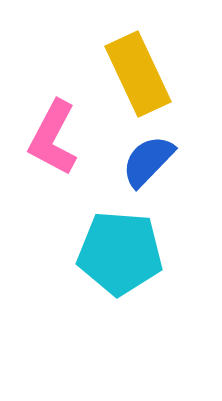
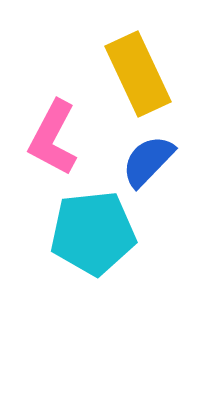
cyan pentagon: moved 27 px left, 20 px up; rotated 10 degrees counterclockwise
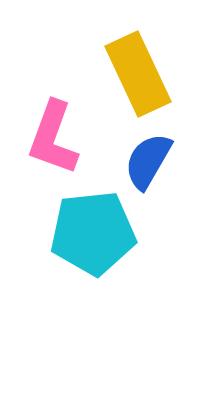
pink L-shape: rotated 8 degrees counterclockwise
blue semicircle: rotated 14 degrees counterclockwise
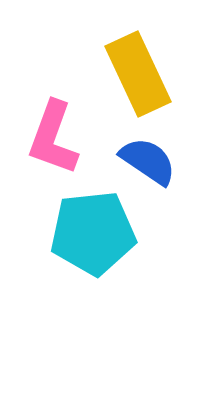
blue semicircle: rotated 94 degrees clockwise
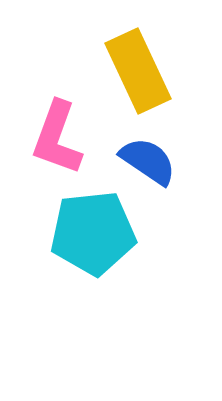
yellow rectangle: moved 3 px up
pink L-shape: moved 4 px right
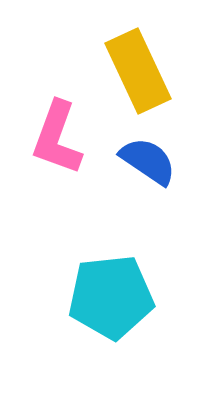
cyan pentagon: moved 18 px right, 64 px down
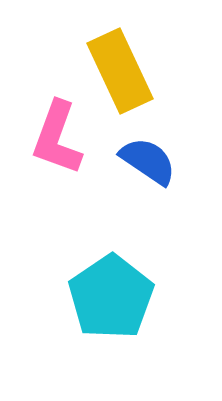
yellow rectangle: moved 18 px left
cyan pentagon: rotated 28 degrees counterclockwise
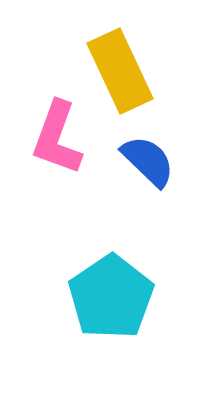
blue semicircle: rotated 10 degrees clockwise
